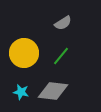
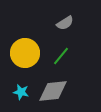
gray semicircle: moved 2 px right
yellow circle: moved 1 px right
gray diamond: rotated 12 degrees counterclockwise
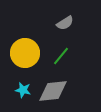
cyan star: moved 2 px right, 2 px up
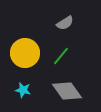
gray diamond: moved 14 px right; rotated 60 degrees clockwise
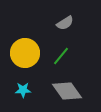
cyan star: rotated 14 degrees counterclockwise
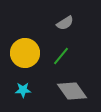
gray diamond: moved 5 px right
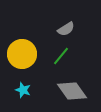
gray semicircle: moved 1 px right, 6 px down
yellow circle: moved 3 px left, 1 px down
cyan star: rotated 21 degrees clockwise
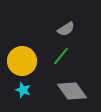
yellow circle: moved 7 px down
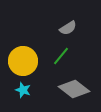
gray semicircle: moved 2 px right, 1 px up
yellow circle: moved 1 px right
gray diamond: moved 2 px right, 2 px up; rotated 16 degrees counterclockwise
